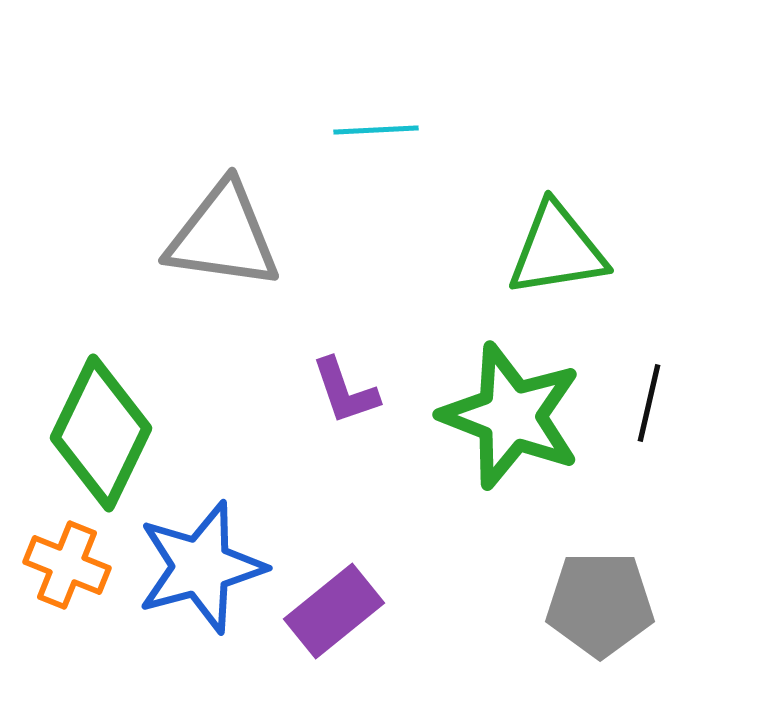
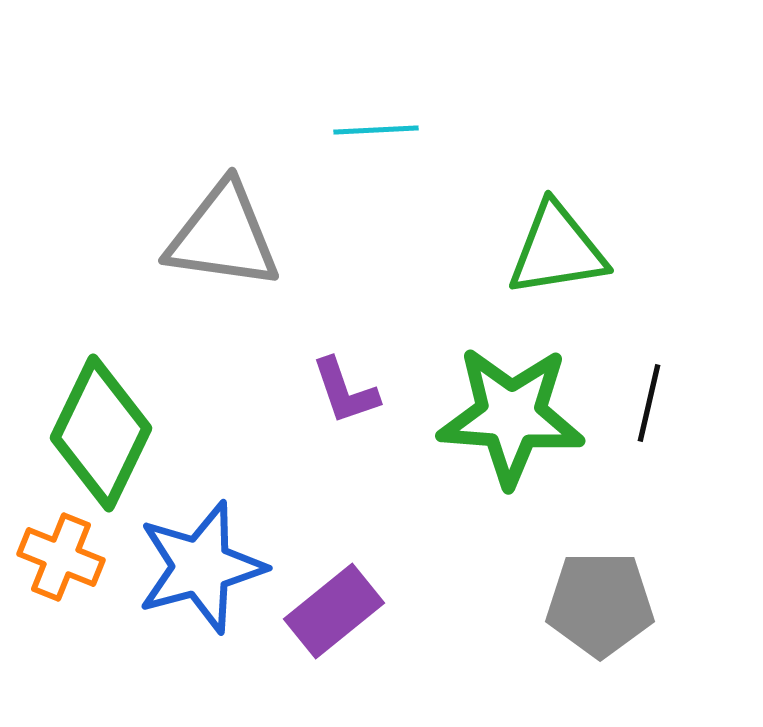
green star: rotated 17 degrees counterclockwise
orange cross: moved 6 px left, 8 px up
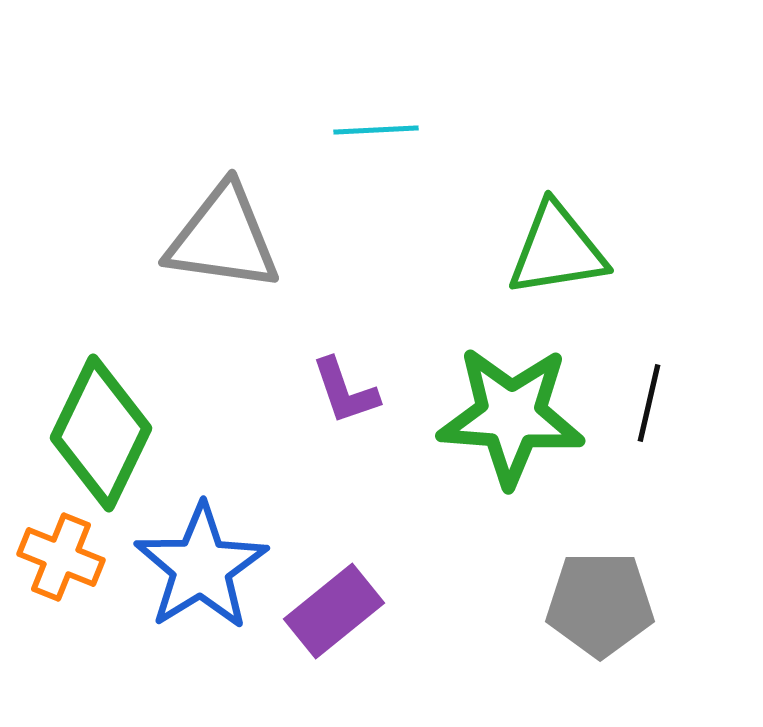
gray triangle: moved 2 px down
blue star: rotated 17 degrees counterclockwise
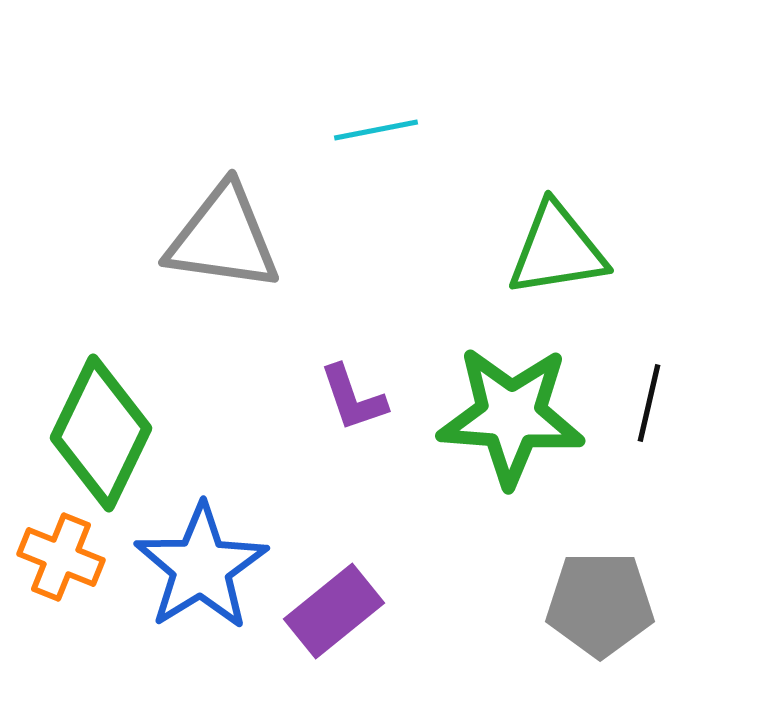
cyan line: rotated 8 degrees counterclockwise
purple L-shape: moved 8 px right, 7 px down
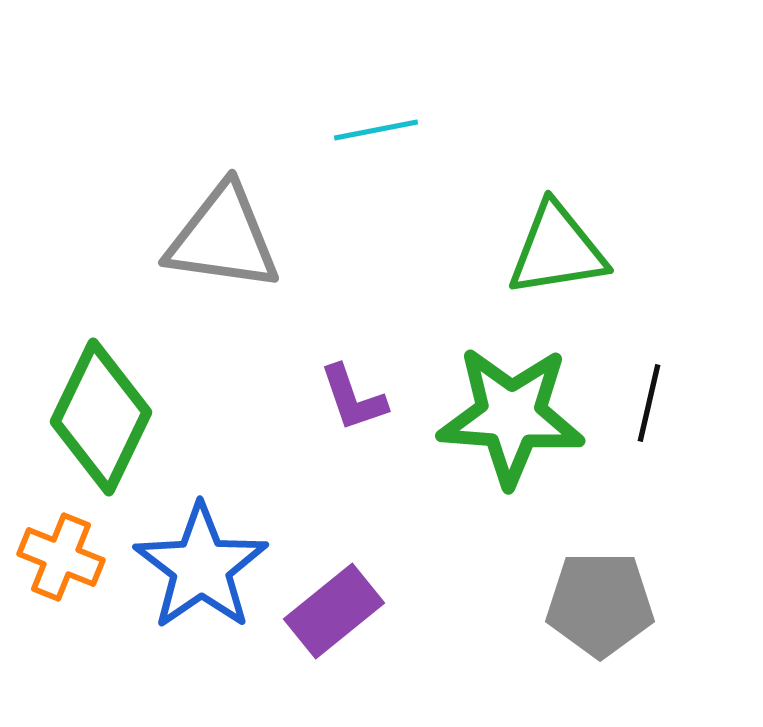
green diamond: moved 16 px up
blue star: rotated 3 degrees counterclockwise
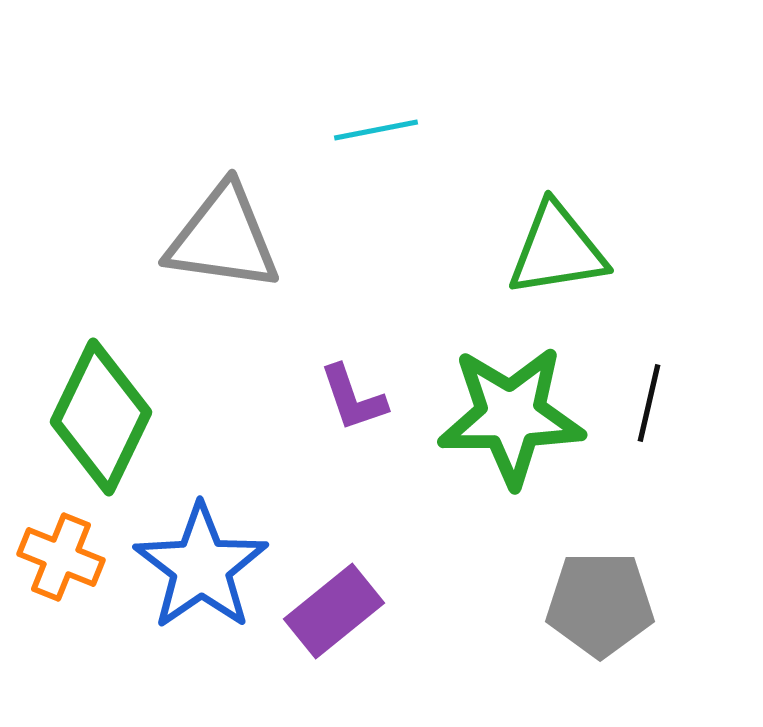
green star: rotated 5 degrees counterclockwise
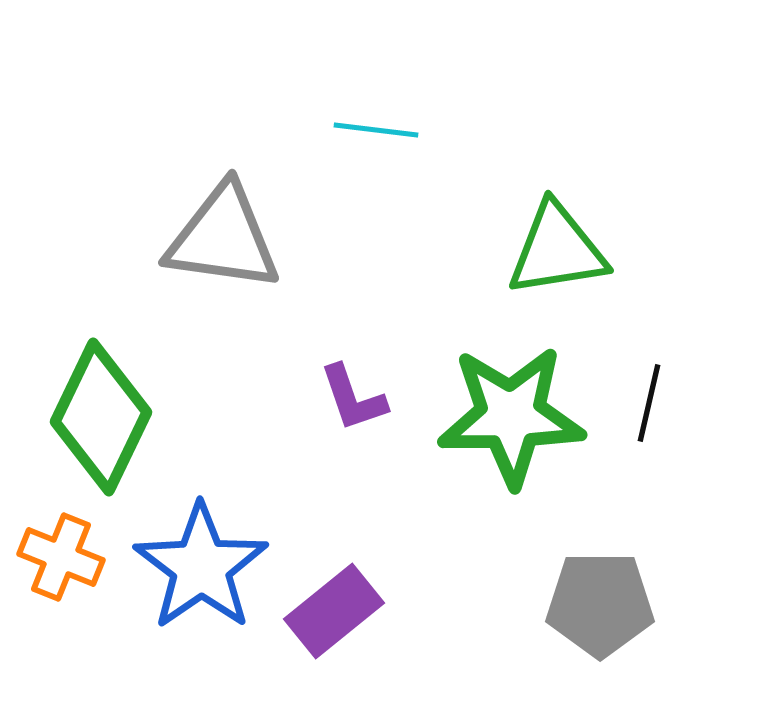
cyan line: rotated 18 degrees clockwise
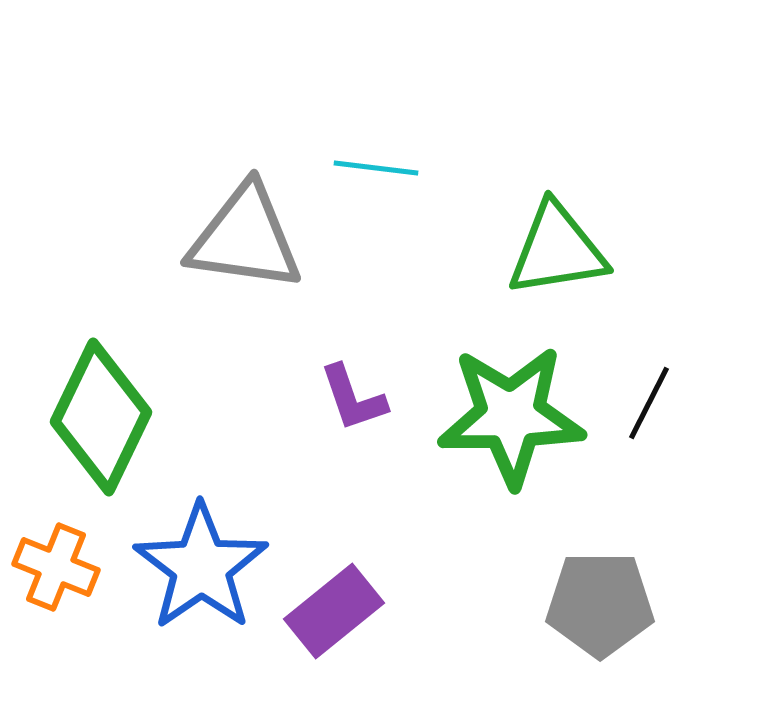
cyan line: moved 38 px down
gray triangle: moved 22 px right
black line: rotated 14 degrees clockwise
orange cross: moved 5 px left, 10 px down
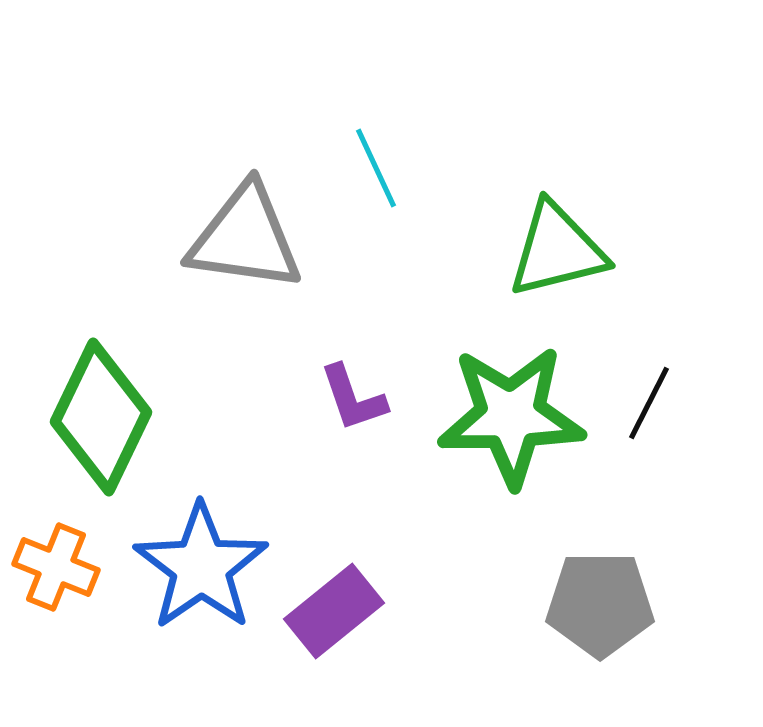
cyan line: rotated 58 degrees clockwise
green triangle: rotated 5 degrees counterclockwise
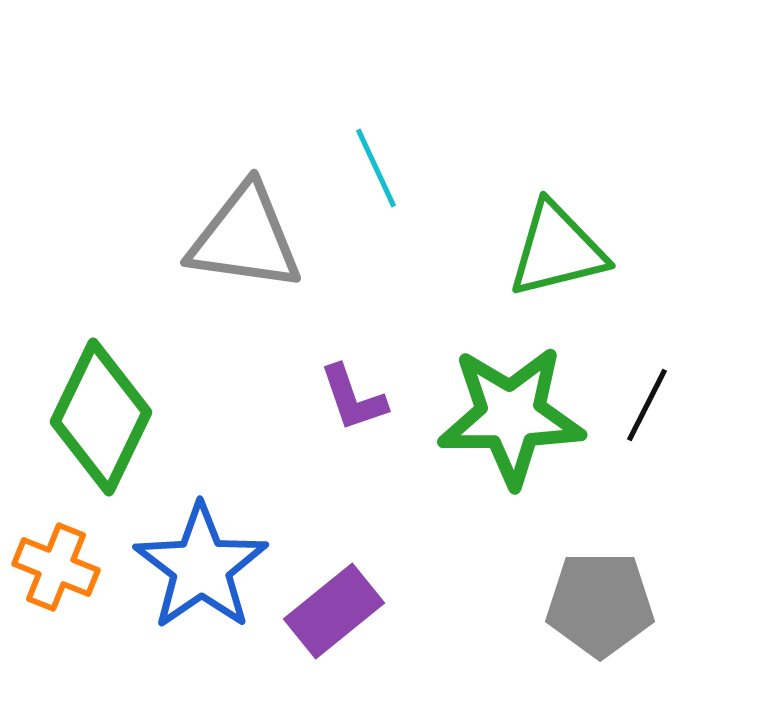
black line: moved 2 px left, 2 px down
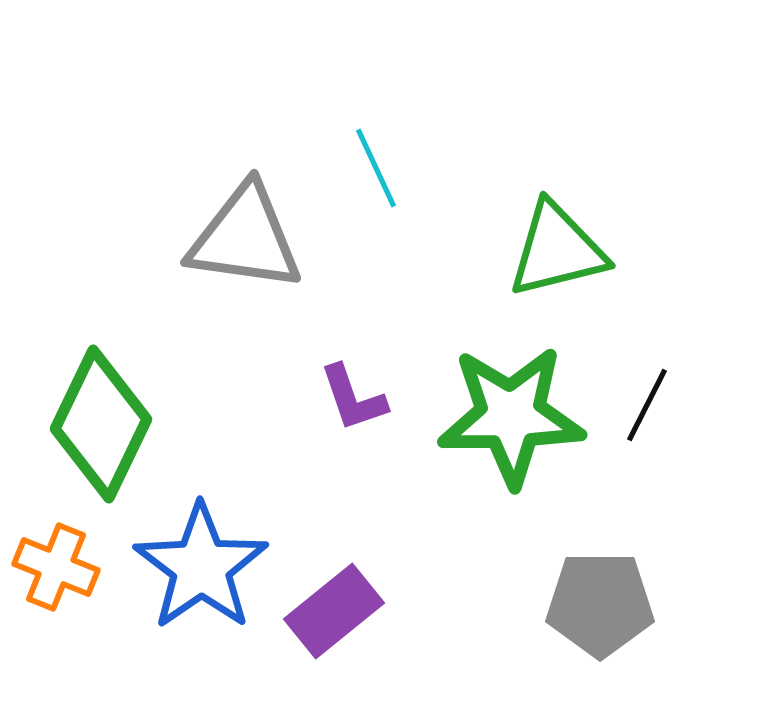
green diamond: moved 7 px down
